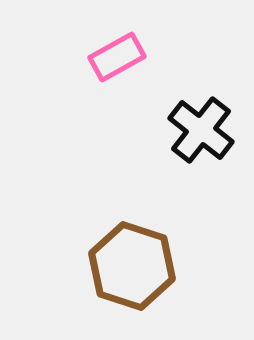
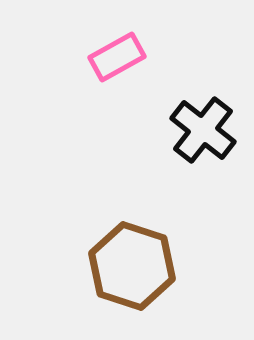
black cross: moved 2 px right
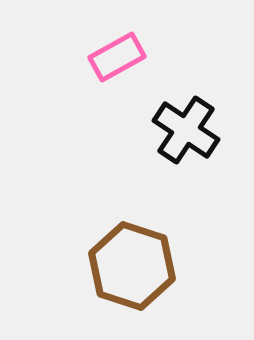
black cross: moved 17 px left; rotated 4 degrees counterclockwise
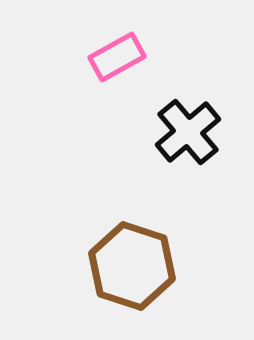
black cross: moved 2 px right, 2 px down; rotated 16 degrees clockwise
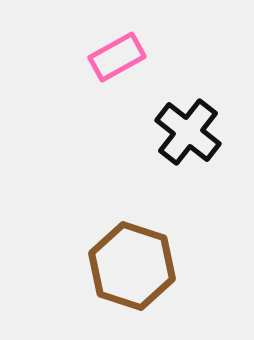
black cross: rotated 12 degrees counterclockwise
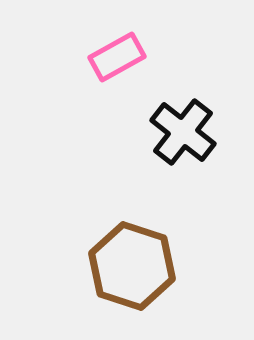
black cross: moved 5 px left
